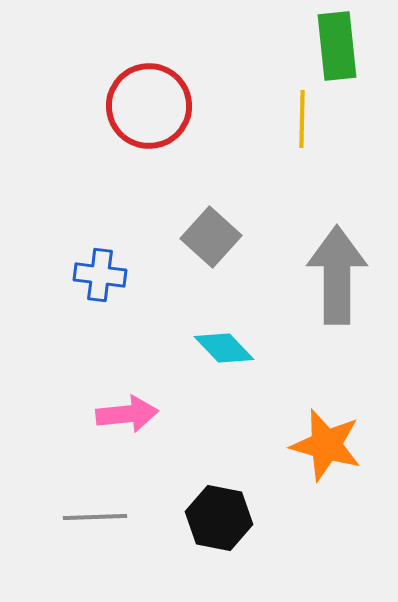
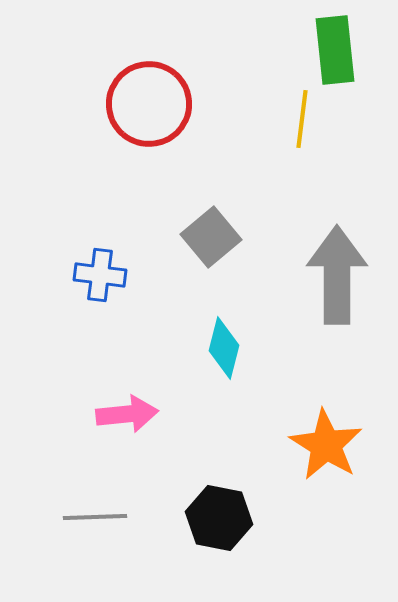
green rectangle: moved 2 px left, 4 px down
red circle: moved 2 px up
yellow line: rotated 6 degrees clockwise
gray square: rotated 8 degrees clockwise
cyan diamond: rotated 58 degrees clockwise
orange star: rotated 16 degrees clockwise
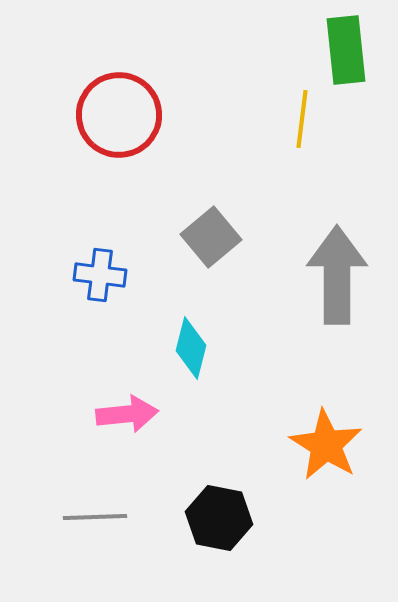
green rectangle: moved 11 px right
red circle: moved 30 px left, 11 px down
cyan diamond: moved 33 px left
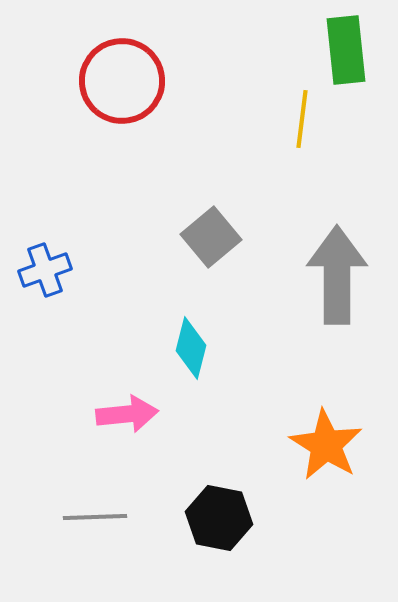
red circle: moved 3 px right, 34 px up
blue cross: moved 55 px left, 5 px up; rotated 27 degrees counterclockwise
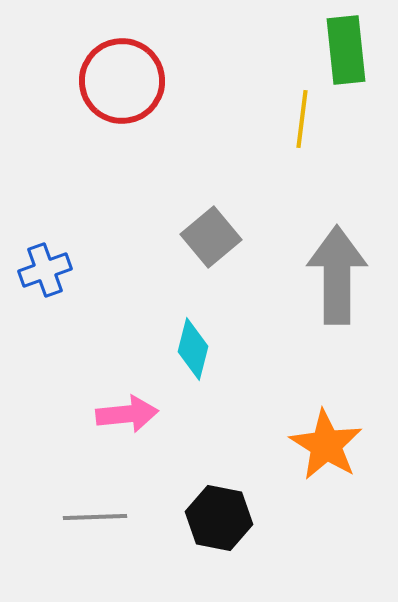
cyan diamond: moved 2 px right, 1 px down
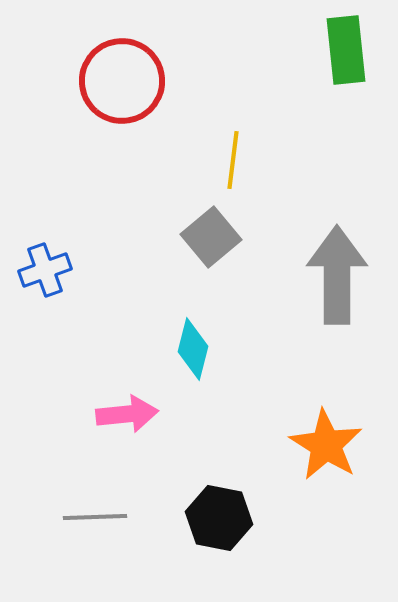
yellow line: moved 69 px left, 41 px down
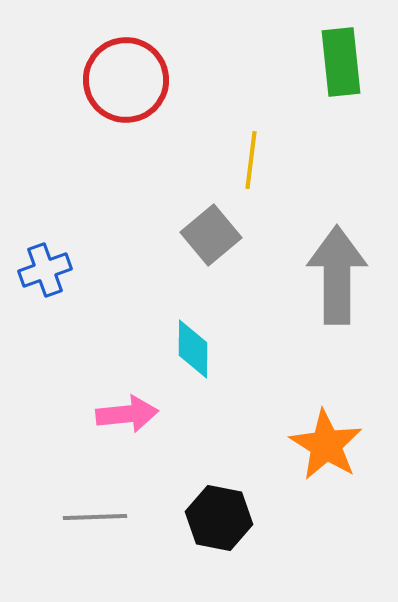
green rectangle: moved 5 px left, 12 px down
red circle: moved 4 px right, 1 px up
yellow line: moved 18 px right
gray square: moved 2 px up
cyan diamond: rotated 14 degrees counterclockwise
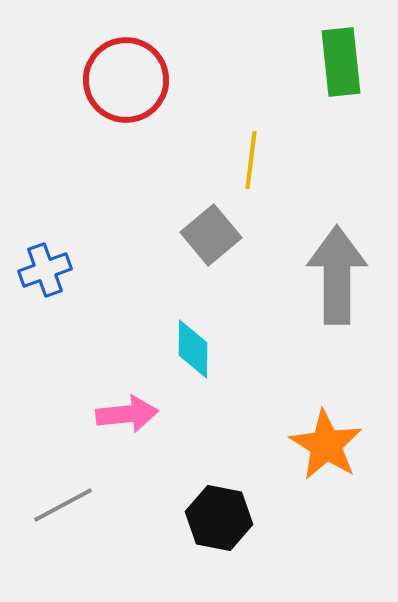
gray line: moved 32 px left, 12 px up; rotated 26 degrees counterclockwise
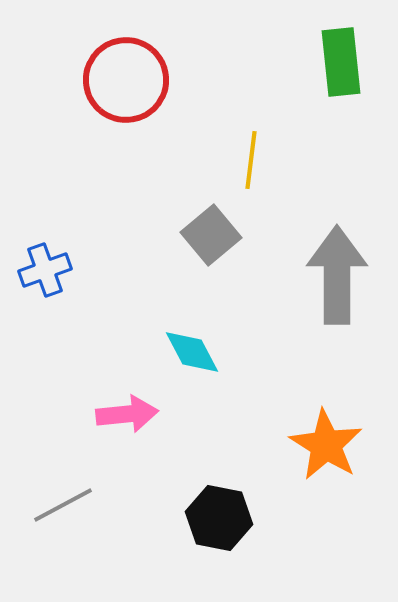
cyan diamond: moved 1 px left, 3 px down; rotated 28 degrees counterclockwise
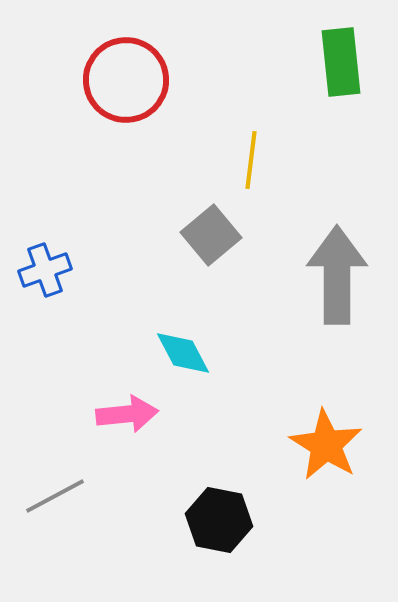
cyan diamond: moved 9 px left, 1 px down
gray line: moved 8 px left, 9 px up
black hexagon: moved 2 px down
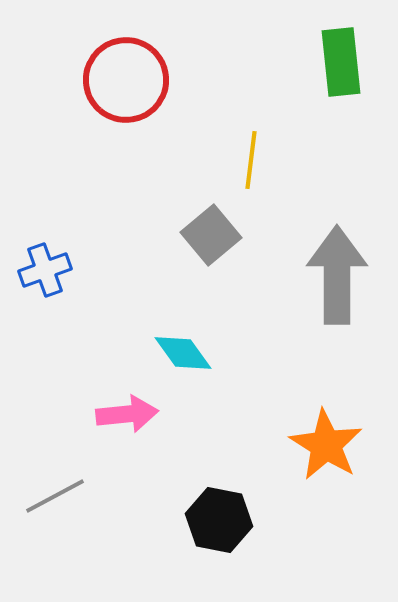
cyan diamond: rotated 8 degrees counterclockwise
